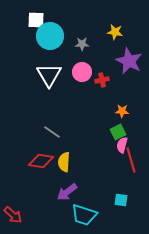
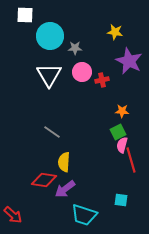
white square: moved 11 px left, 5 px up
gray star: moved 7 px left, 4 px down
red diamond: moved 3 px right, 19 px down
purple arrow: moved 2 px left, 3 px up
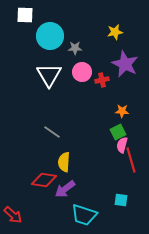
yellow star: rotated 21 degrees counterclockwise
purple star: moved 4 px left, 3 px down
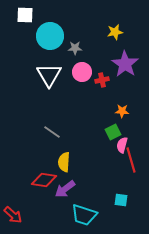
purple star: rotated 8 degrees clockwise
green square: moved 5 px left
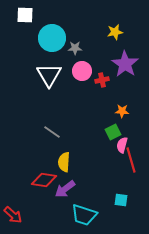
cyan circle: moved 2 px right, 2 px down
pink circle: moved 1 px up
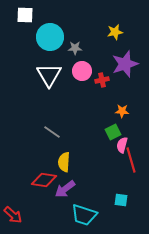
cyan circle: moved 2 px left, 1 px up
purple star: rotated 20 degrees clockwise
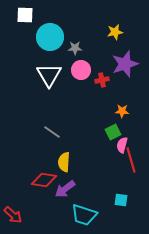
pink circle: moved 1 px left, 1 px up
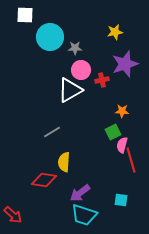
white triangle: moved 21 px right, 15 px down; rotated 32 degrees clockwise
gray line: rotated 66 degrees counterclockwise
purple arrow: moved 15 px right, 4 px down
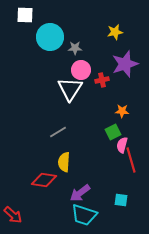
white triangle: moved 1 px up; rotated 28 degrees counterclockwise
gray line: moved 6 px right
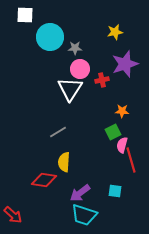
pink circle: moved 1 px left, 1 px up
cyan square: moved 6 px left, 9 px up
